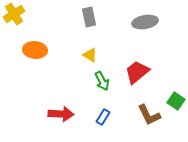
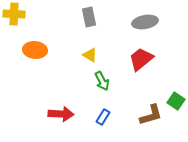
yellow cross: rotated 35 degrees clockwise
red trapezoid: moved 4 px right, 13 px up
brown L-shape: moved 2 px right; rotated 80 degrees counterclockwise
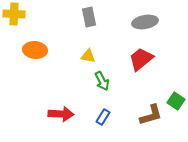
yellow triangle: moved 2 px left, 1 px down; rotated 21 degrees counterclockwise
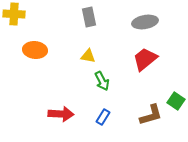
red trapezoid: moved 4 px right
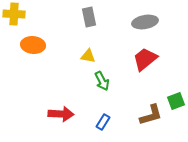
orange ellipse: moved 2 px left, 5 px up
green square: rotated 36 degrees clockwise
blue rectangle: moved 5 px down
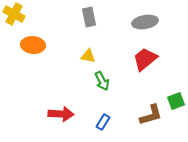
yellow cross: rotated 25 degrees clockwise
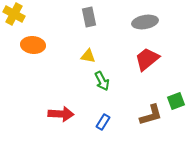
red trapezoid: moved 2 px right
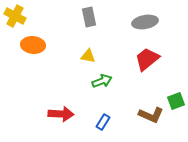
yellow cross: moved 1 px right, 2 px down
green arrow: rotated 84 degrees counterclockwise
brown L-shape: rotated 40 degrees clockwise
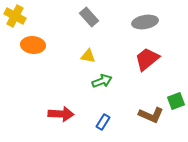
gray rectangle: rotated 30 degrees counterclockwise
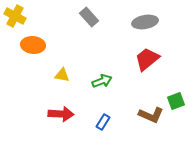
yellow triangle: moved 26 px left, 19 px down
